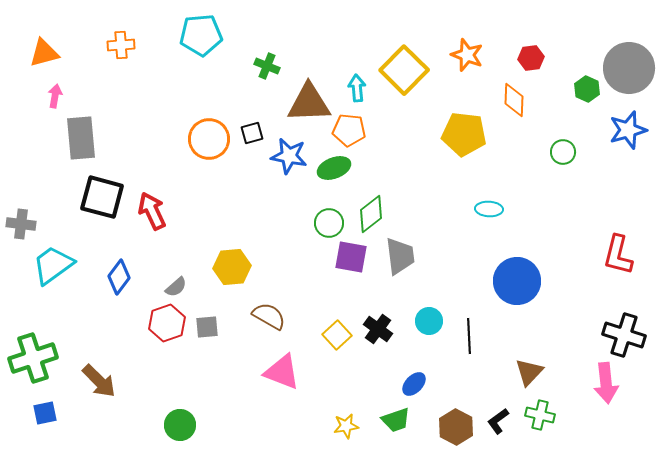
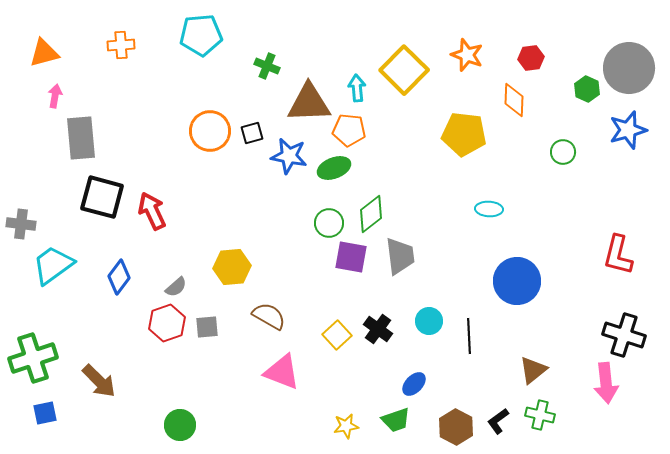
orange circle at (209, 139): moved 1 px right, 8 px up
brown triangle at (529, 372): moved 4 px right, 2 px up; rotated 8 degrees clockwise
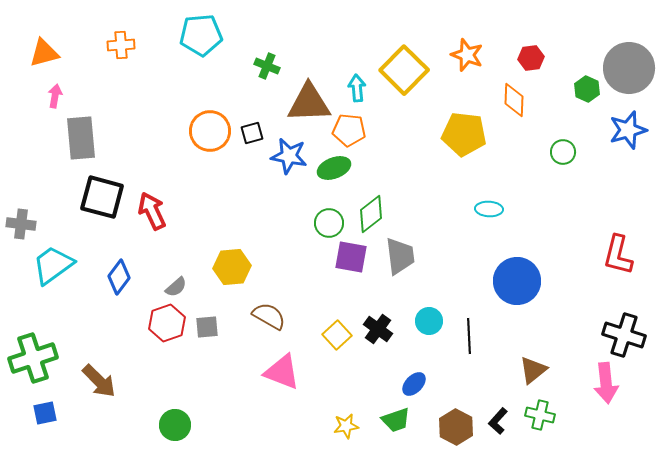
black L-shape at (498, 421): rotated 12 degrees counterclockwise
green circle at (180, 425): moved 5 px left
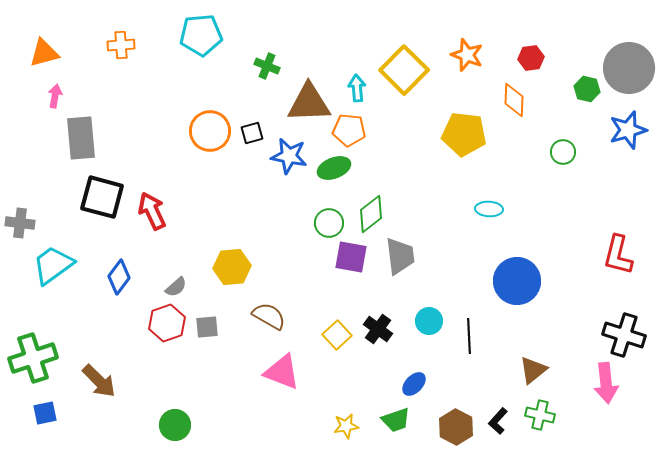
green hexagon at (587, 89): rotated 10 degrees counterclockwise
gray cross at (21, 224): moved 1 px left, 1 px up
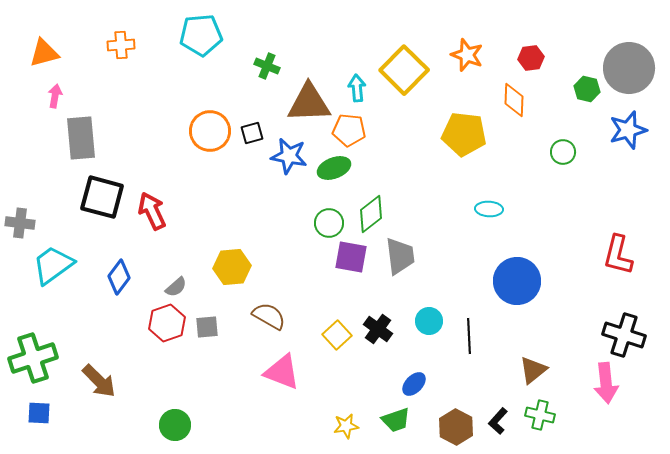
blue square at (45, 413): moved 6 px left; rotated 15 degrees clockwise
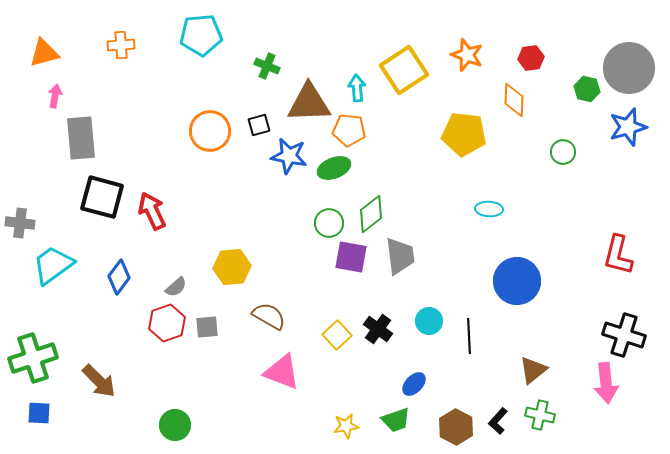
yellow square at (404, 70): rotated 12 degrees clockwise
blue star at (628, 130): moved 3 px up
black square at (252, 133): moved 7 px right, 8 px up
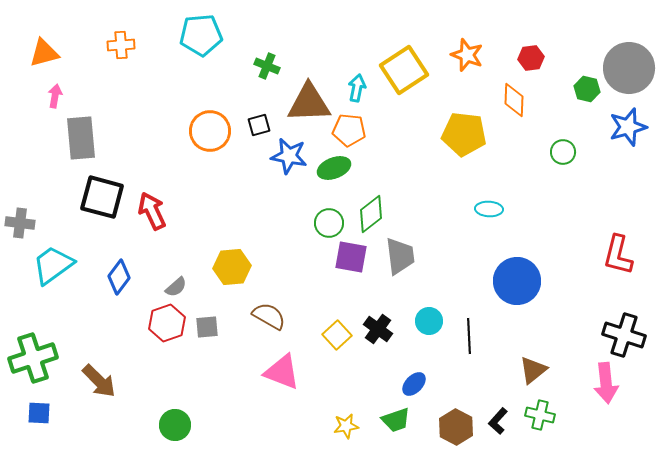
cyan arrow at (357, 88): rotated 16 degrees clockwise
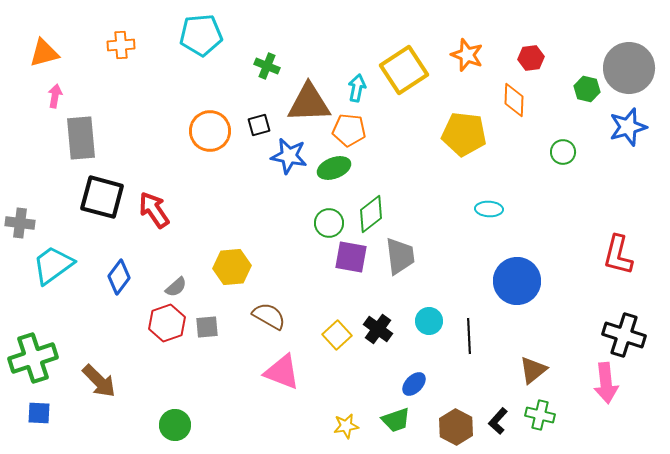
red arrow at (152, 211): moved 2 px right, 1 px up; rotated 9 degrees counterclockwise
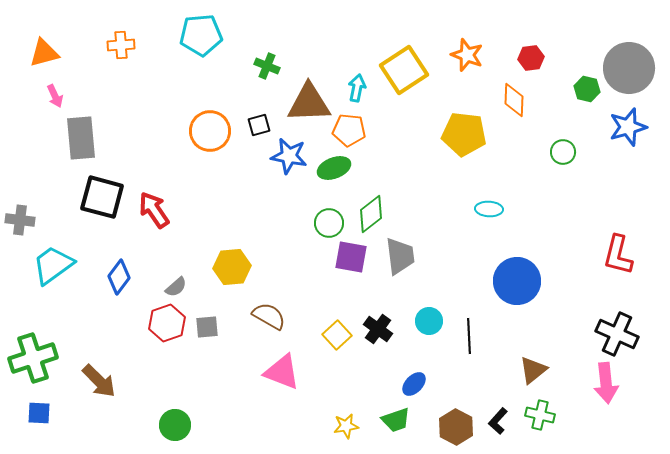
pink arrow at (55, 96): rotated 145 degrees clockwise
gray cross at (20, 223): moved 3 px up
black cross at (624, 335): moved 7 px left, 1 px up; rotated 6 degrees clockwise
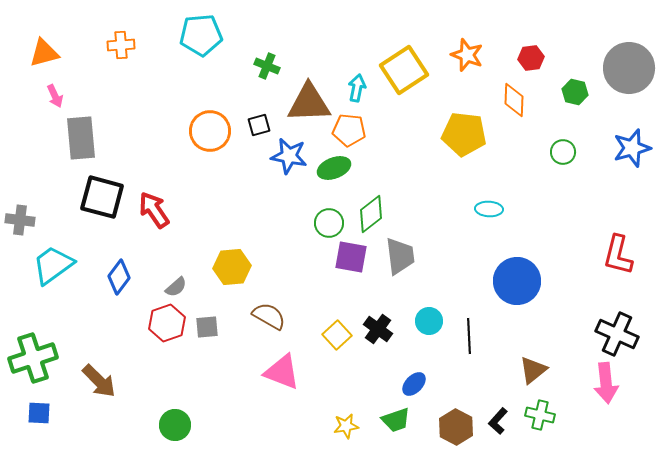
green hexagon at (587, 89): moved 12 px left, 3 px down
blue star at (628, 127): moved 4 px right, 21 px down
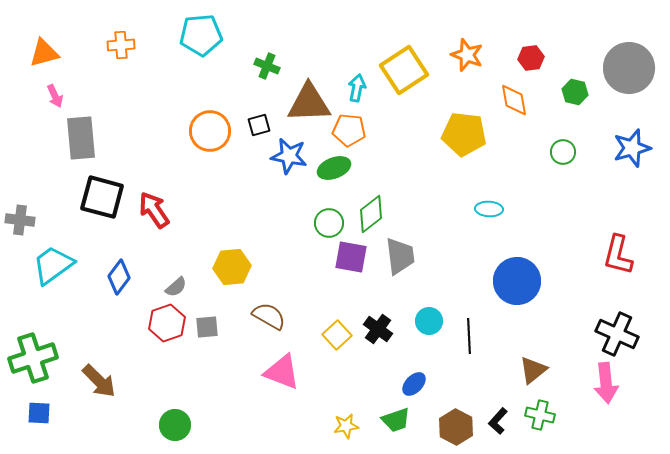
orange diamond at (514, 100): rotated 12 degrees counterclockwise
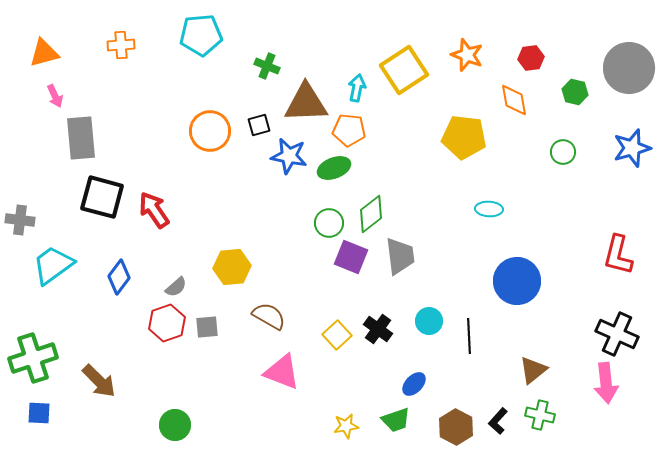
brown triangle at (309, 103): moved 3 px left
yellow pentagon at (464, 134): moved 3 px down
purple square at (351, 257): rotated 12 degrees clockwise
